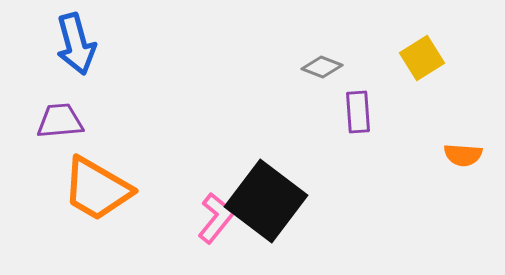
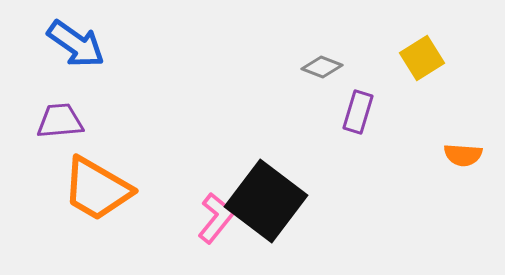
blue arrow: rotated 40 degrees counterclockwise
purple rectangle: rotated 21 degrees clockwise
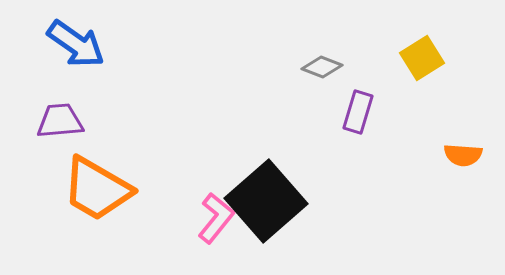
black square: rotated 12 degrees clockwise
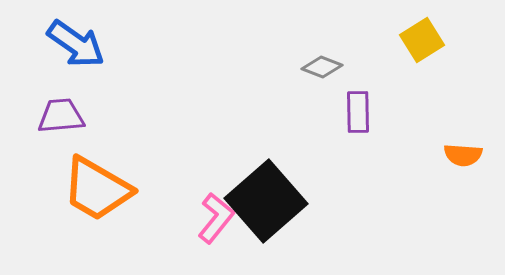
yellow square: moved 18 px up
purple rectangle: rotated 18 degrees counterclockwise
purple trapezoid: moved 1 px right, 5 px up
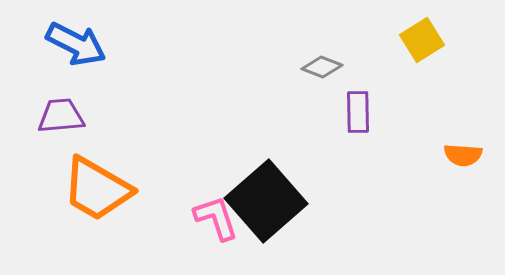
blue arrow: rotated 8 degrees counterclockwise
pink L-shape: rotated 57 degrees counterclockwise
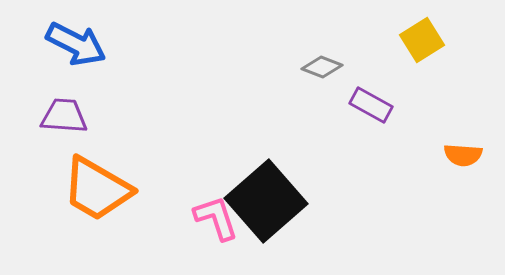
purple rectangle: moved 13 px right, 7 px up; rotated 60 degrees counterclockwise
purple trapezoid: moved 3 px right; rotated 9 degrees clockwise
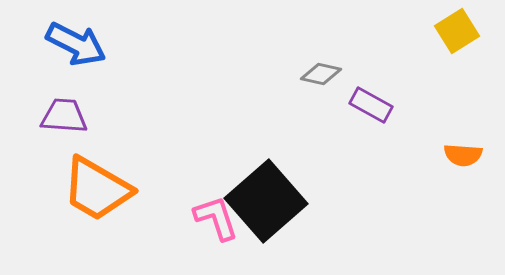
yellow square: moved 35 px right, 9 px up
gray diamond: moved 1 px left, 7 px down; rotated 9 degrees counterclockwise
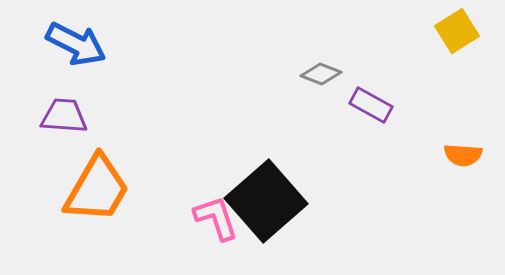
gray diamond: rotated 9 degrees clockwise
orange trapezoid: rotated 90 degrees counterclockwise
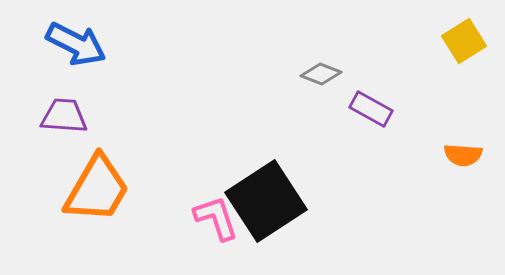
yellow square: moved 7 px right, 10 px down
purple rectangle: moved 4 px down
black square: rotated 8 degrees clockwise
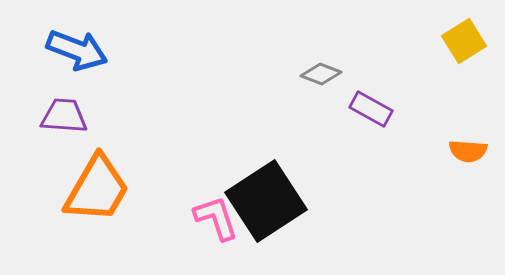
blue arrow: moved 1 px right, 6 px down; rotated 6 degrees counterclockwise
orange semicircle: moved 5 px right, 4 px up
